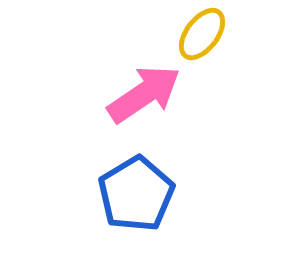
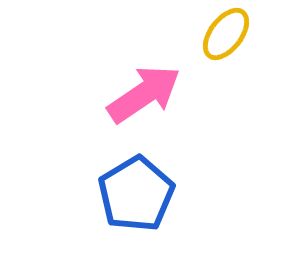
yellow ellipse: moved 24 px right
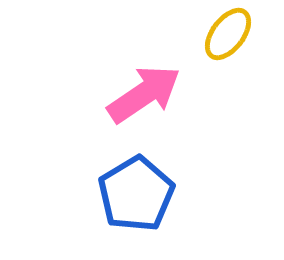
yellow ellipse: moved 2 px right
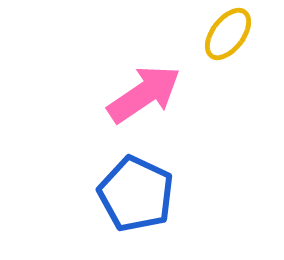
blue pentagon: rotated 16 degrees counterclockwise
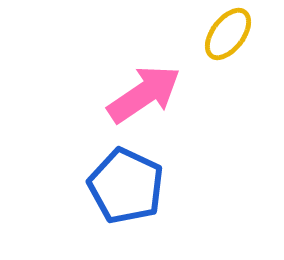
blue pentagon: moved 10 px left, 8 px up
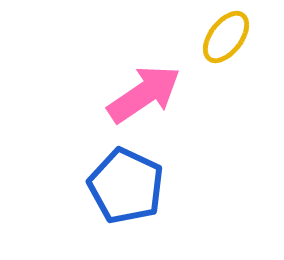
yellow ellipse: moved 2 px left, 3 px down
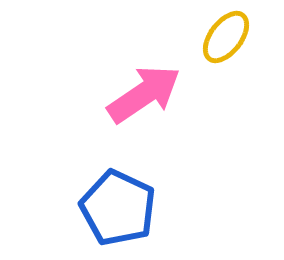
blue pentagon: moved 8 px left, 22 px down
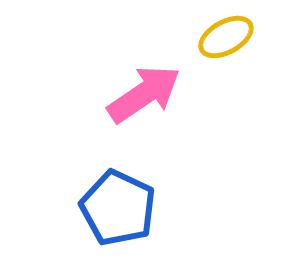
yellow ellipse: rotated 24 degrees clockwise
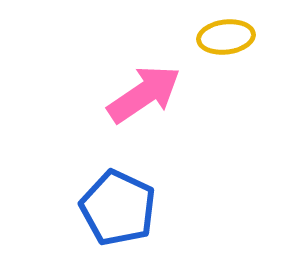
yellow ellipse: rotated 22 degrees clockwise
